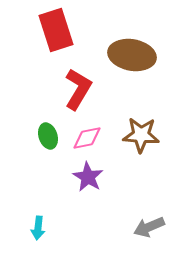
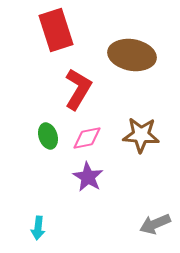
gray arrow: moved 6 px right, 3 px up
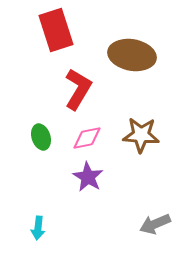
green ellipse: moved 7 px left, 1 px down
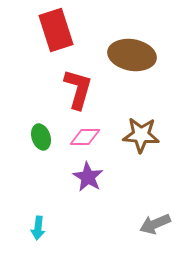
red L-shape: rotated 15 degrees counterclockwise
pink diamond: moved 2 px left, 1 px up; rotated 12 degrees clockwise
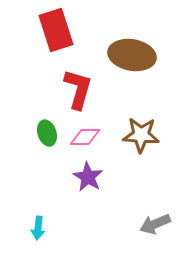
green ellipse: moved 6 px right, 4 px up
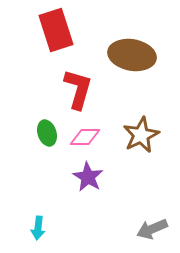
brown star: rotated 30 degrees counterclockwise
gray arrow: moved 3 px left, 5 px down
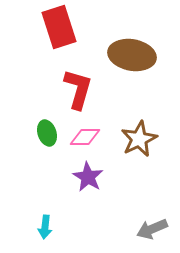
red rectangle: moved 3 px right, 3 px up
brown star: moved 2 px left, 4 px down
cyan arrow: moved 7 px right, 1 px up
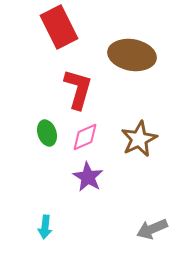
red rectangle: rotated 9 degrees counterclockwise
pink diamond: rotated 24 degrees counterclockwise
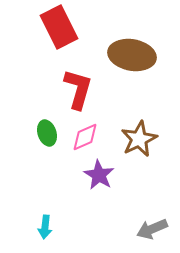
purple star: moved 11 px right, 2 px up
